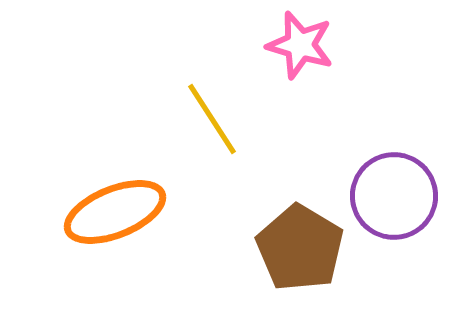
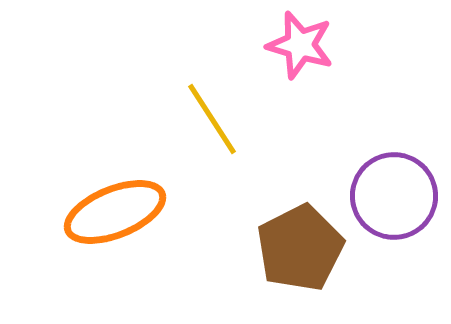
brown pentagon: rotated 14 degrees clockwise
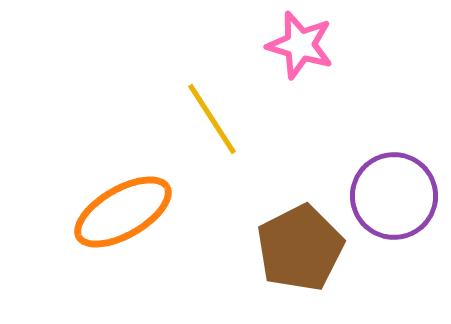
orange ellipse: moved 8 px right; rotated 8 degrees counterclockwise
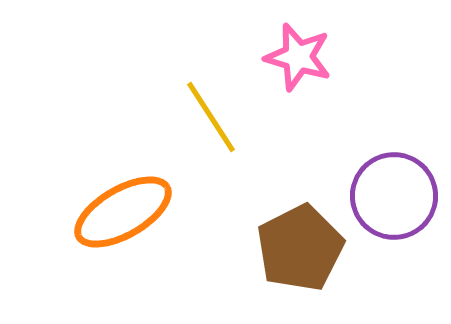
pink star: moved 2 px left, 12 px down
yellow line: moved 1 px left, 2 px up
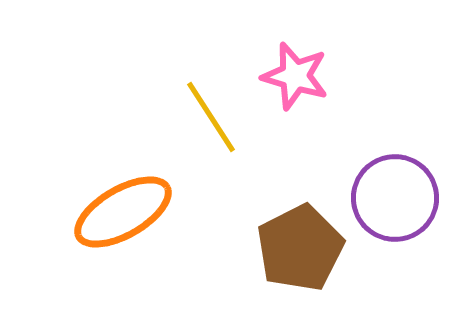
pink star: moved 3 px left, 19 px down
purple circle: moved 1 px right, 2 px down
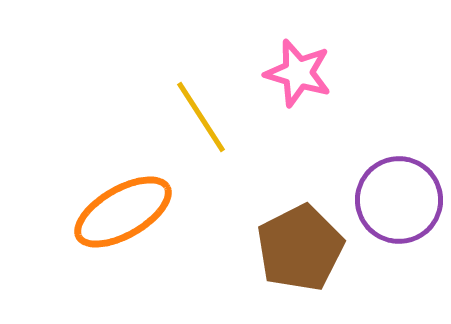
pink star: moved 3 px right, 3 px up
yellow line: moved 10 px left
purple circle: moved 4 px right, 2 px down
